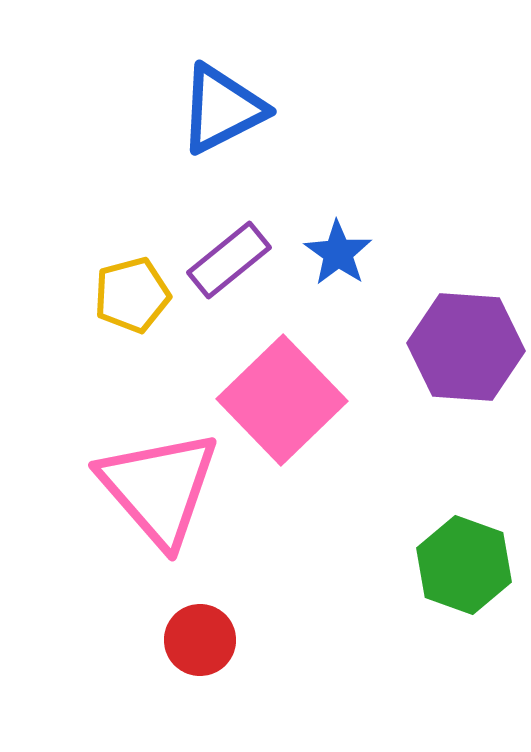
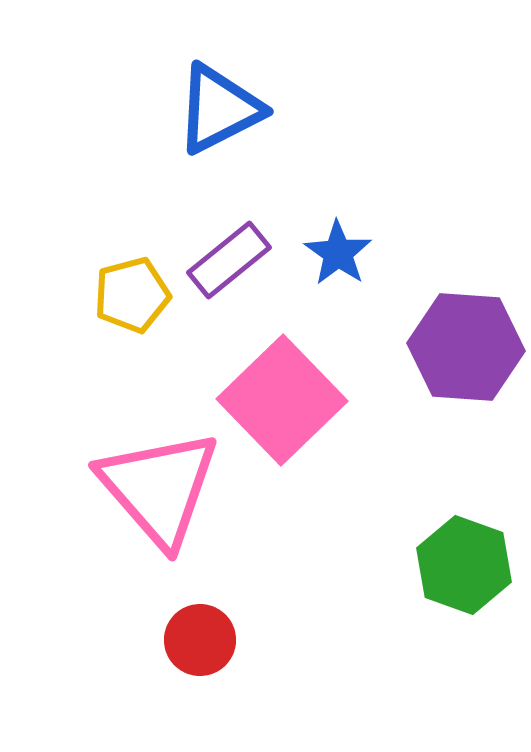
blue triangle: moved 3 px left
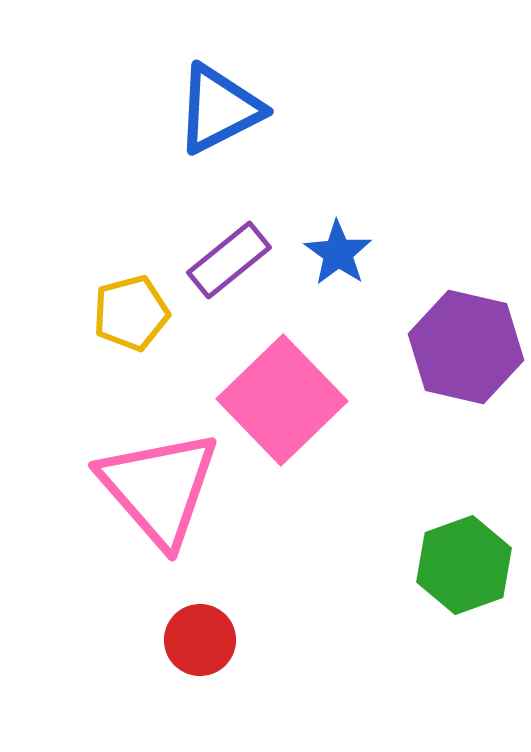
yellow pentagon: moved 1 px left, 18 px down
purple hexagon: rotated 9 degrees clockwise
green hexagon: rotated 20 degrees clockwise
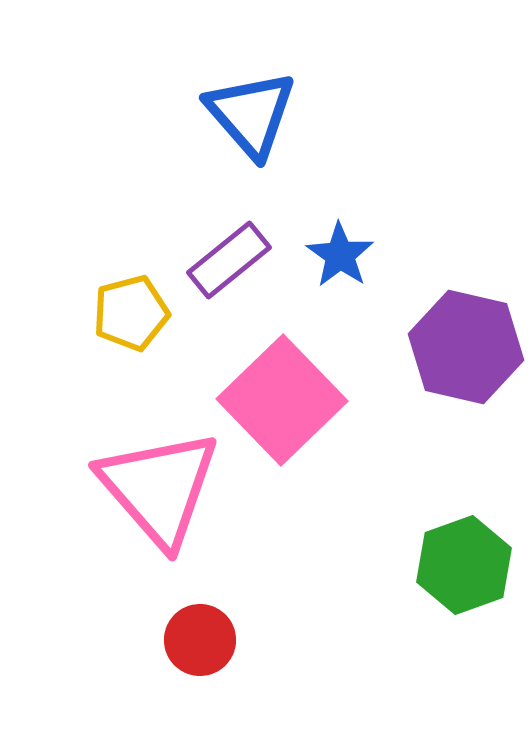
blue triangle: moved 32 px right, 5 px down; rotated 44 degrees counterclockwise
blue star: moved 2 px right, 2 px down
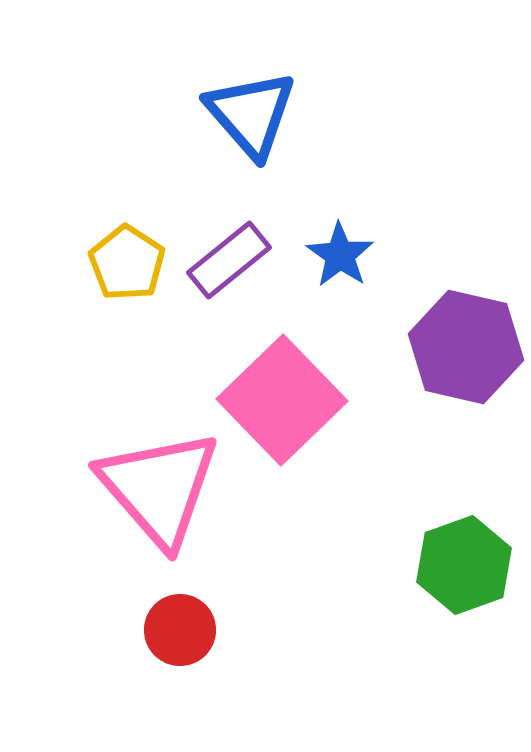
yellow pentagon: moved 4 px left, 50 px up; rotated 24 degrees counterclockwise
red circle: moved 20 px left, 10 px up
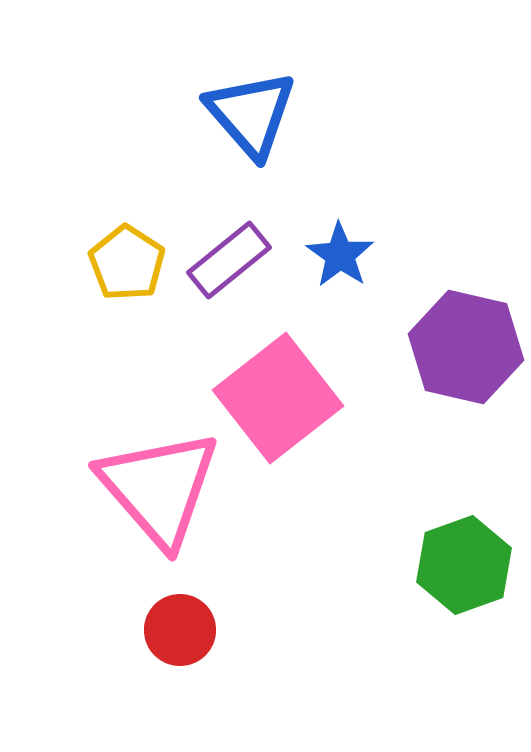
pink square: moved 4 px left, 2 px up; rotated 6 degrees clockwise
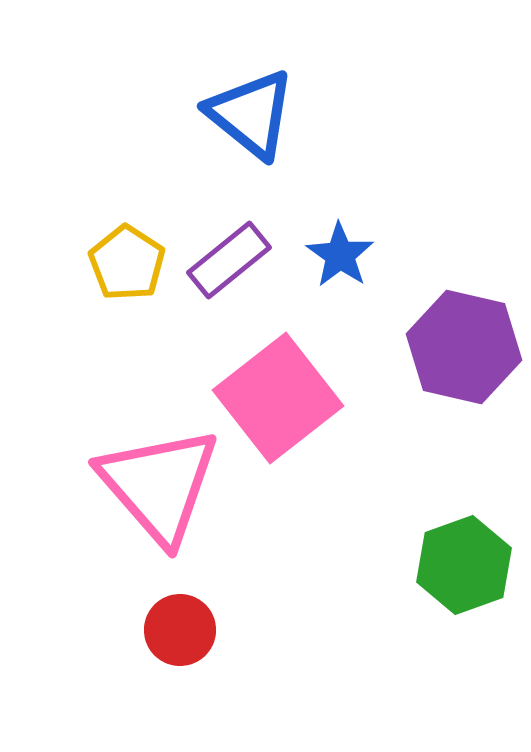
blue triangle: rotated 10 degrees counterclockwise
purple hexagon: moved 2 px left
pink triangle: moved 3 px up
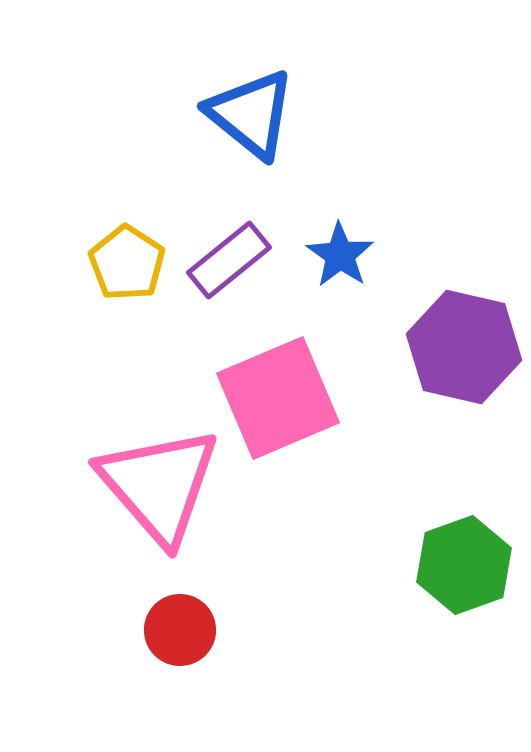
pink square: rotated 15 degrees clockwise
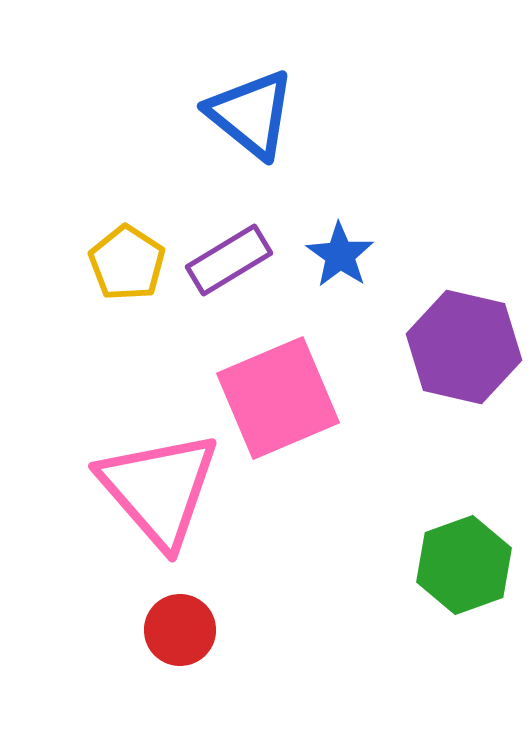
purple rectangle: rotated 8 degrees clockwise
pink triangle: moved 4 px down
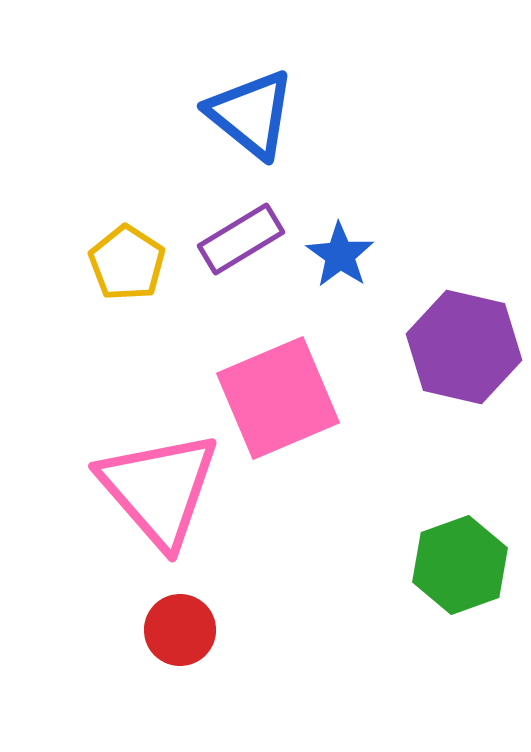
purple rectangle: moved 12 px right, 21 px up
green hexagon: moved 4 px left
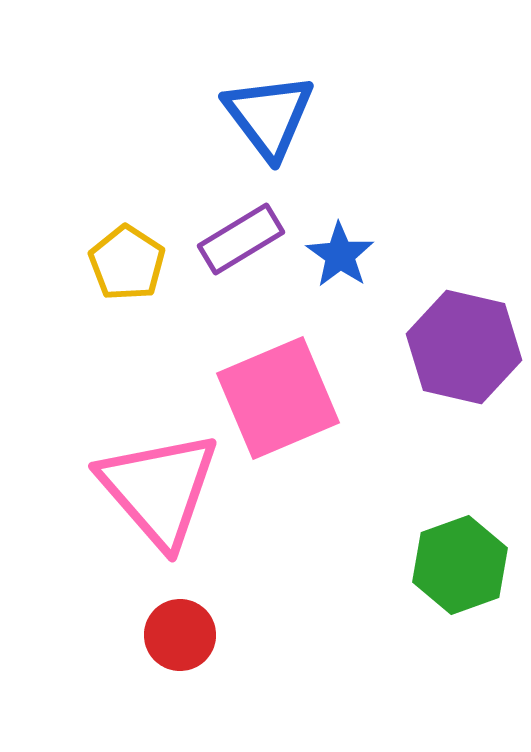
blue triangle: moved 18 px right, 2 px down; rotated 14 degrees clockwise
red circle: moved 5 px down
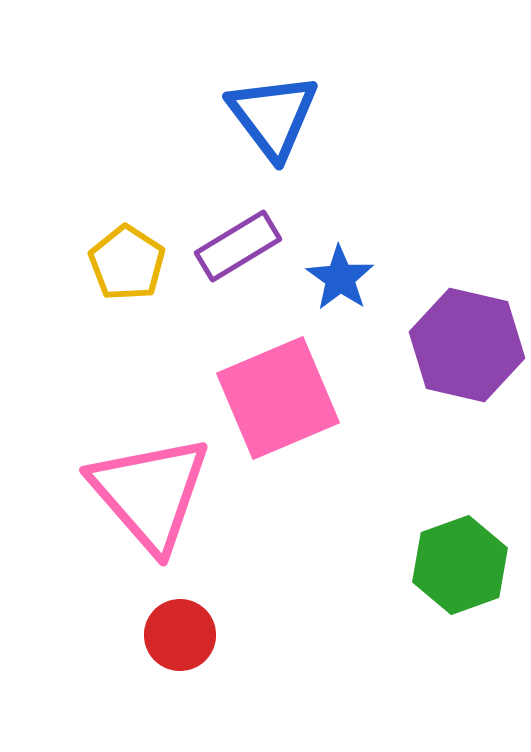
blue triangle: moved 4 px right
purple rectangle: moved 3 px left, 7 px down
blue star: moved 23 px down
purple hexagon: moved 3 px right, 2 px up
pink triangle: moved 9 px left, 4 px down
